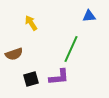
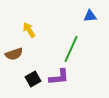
blue triangle: moved 1 px right
yellow arrow: moved 2 px left, 7 px down
black square: moved 2 px right; rotated 14 degrees counterclockwise
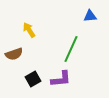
purple L-shape: moved 2 px right, 2 px down
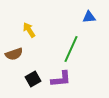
blue triangle: moved 1 px left, 1 px down
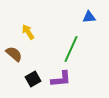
yellow arrow: moved 1 px left, 2 px down
brown semicircle: rotated 120 degrees counterclockwise
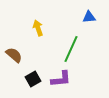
yellow arrow: moved 10 px right, 4 px up; rotated 14 degrees clockwise
brown semicircle: moved 1 px down
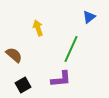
blue triangle: rotated 32 degrees counterclockwise
black square: moved 10 px left, 6 px down
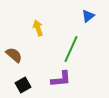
blue triangle: moved 1 px left, 1 px up
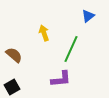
yellow arrow: moved 6 px right, 5 px down
black square: moved 11 px left, 2 px down
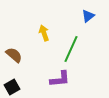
purple L-shape: moved 1 px left
